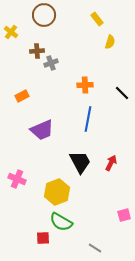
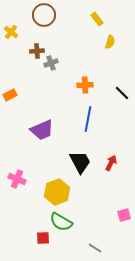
orange rectangle: moved 12 px left, 1 px up
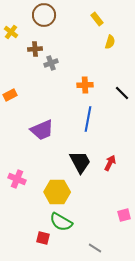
brown cross: moved 2 px left, 2 px up
red arrow: moved 1 px left
yellow hexagon: rotated 20 degrees clockwise
red square: rotated 16 degrees clockwise
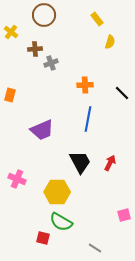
orange rectangle: rotated 48 degrees counterclockwise
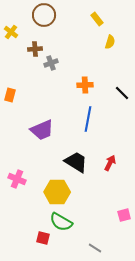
black trapezoid: moved 4 px left; rotated 30 degrees counterclockwise
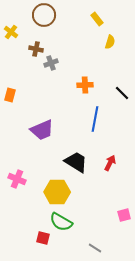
brown cross: moved 1 px right; rotated 16 degrees clockwise
blue line: moved 7 px right
